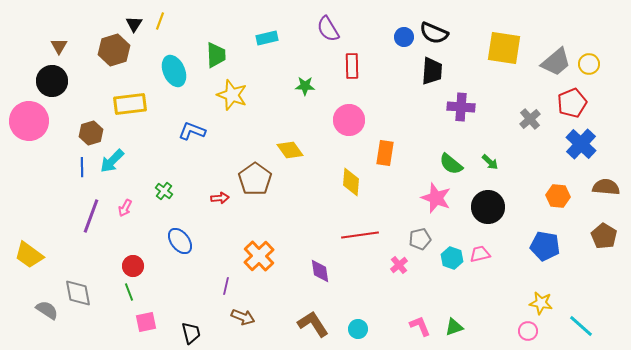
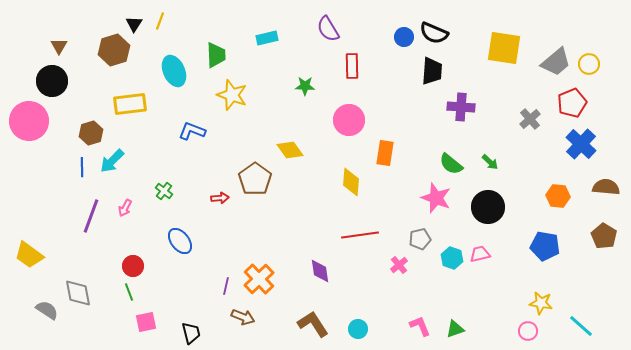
orange cross at (259, 256): moved 23 px down
green triangle at (454, 327): moved 1 px right, 2 px down
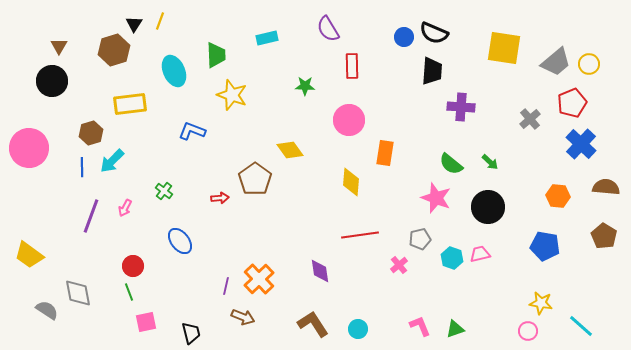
pink circle at (29, 121): moved 27 px down
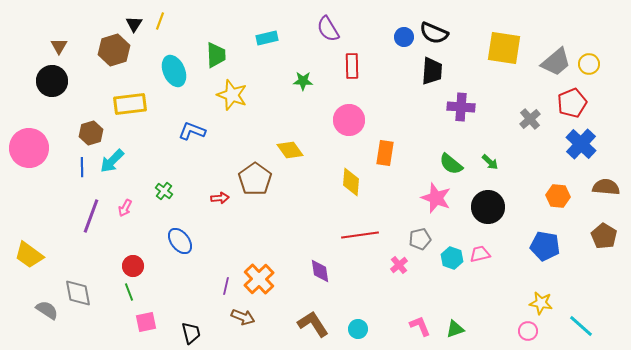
green star at (305, 86): moved 2 px left, 5 px up
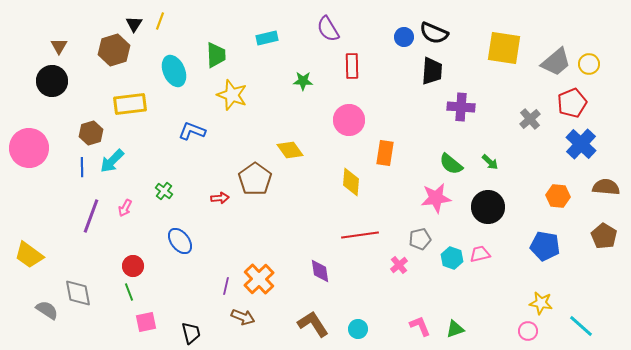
pink star at (436, 198): rotated 28 degrees counterclockwise
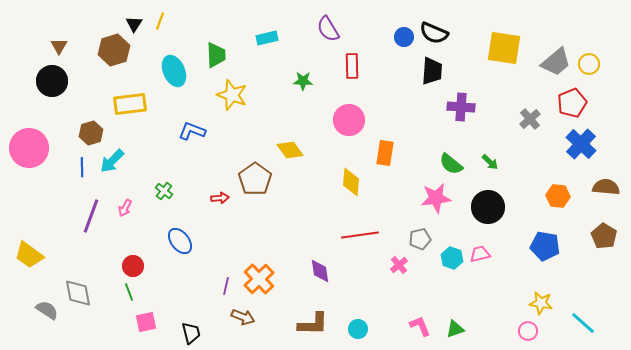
brown L-shape at (313, 324): rotated 124 degrees clockwise
cyan line at (581, 326): moved 2 px right, 3 px up
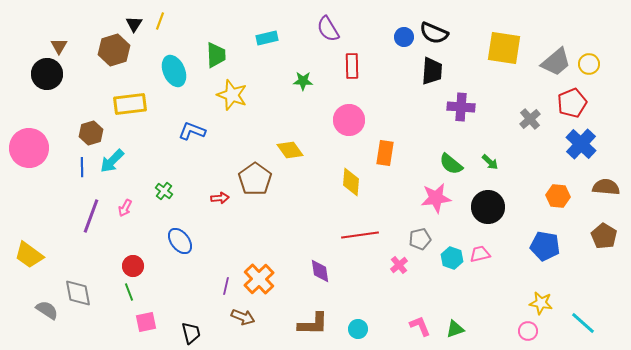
black circle at (52, 81): moved 5 px left, 7 px up
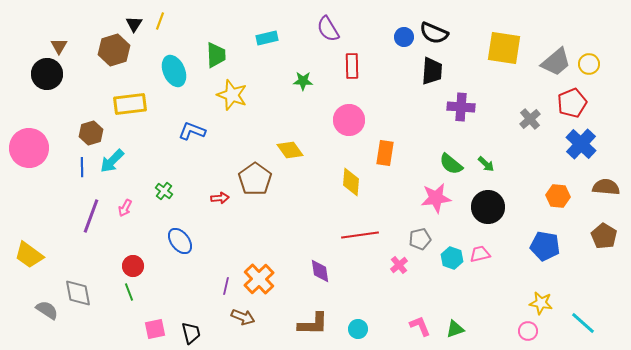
green arrow at (490, 162): moved 4 px left, 2 px down
pink square at (146, 322): moved 9 px right, 7 px down
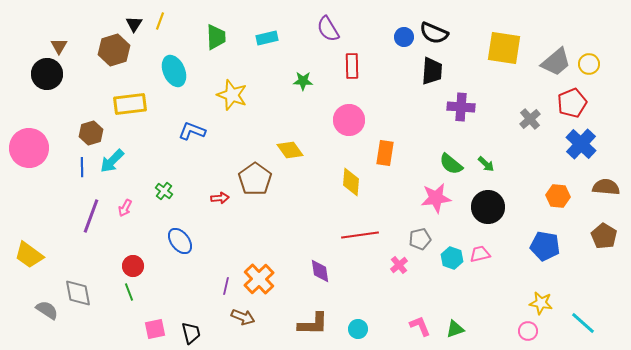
green trapezoid at (216, 55): moved 18 px up
